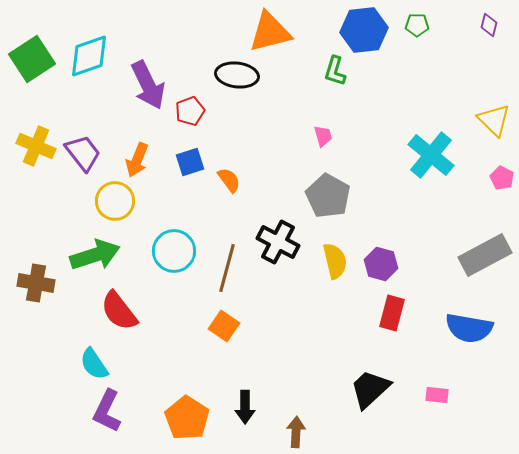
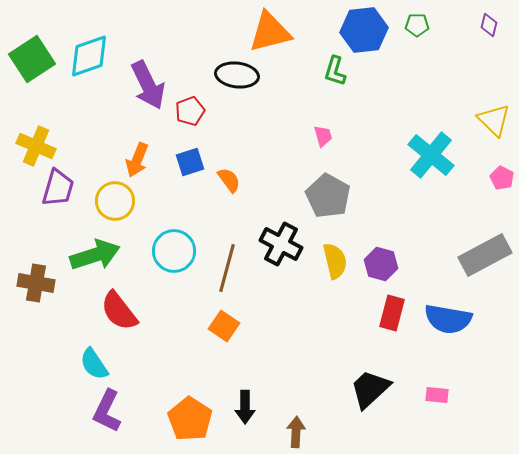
purple trapezoid: moved 25 px left, 35 px down; rotated 54 degrees clockwise
black cross: moved 3 px right, 2 px down
blue semicircle: moved 21 px left, 9 px up
orange pentagon: moved 3 px right, 1 px down
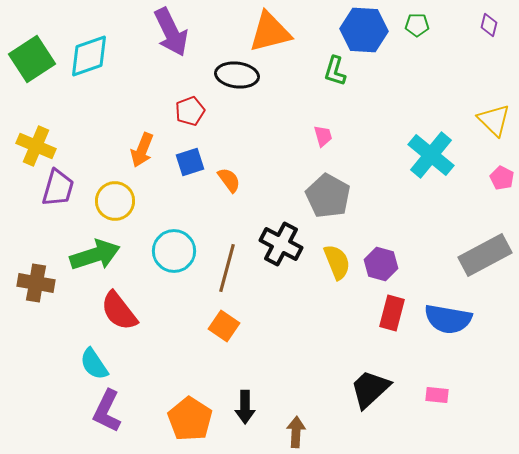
blue hexagon: rotated 9 degrees clockwise
purple arrow: moved 23 px right, 53 px up
orange arrow: moved 5 px right, 10 px up
yellow semicircle: moved 2 px right, 1 px down; rotated 9 degrees counterclockwise
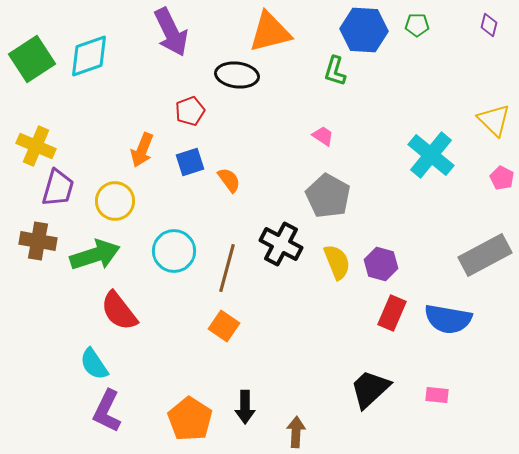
pink trapezoid: rotated 40 degrees counterclockwise
brown cross: moved 2 px right, 42 px up
red rectangle: rotated 8 degrees clockwise
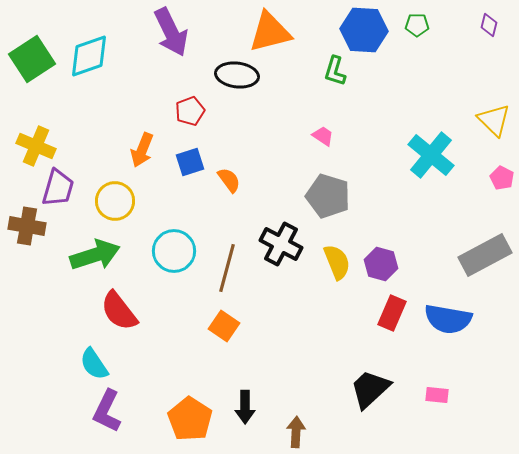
gray pentagon: rotated 12 degrees counterclockwise
brown cross: moved 11 px left, 15 px up
